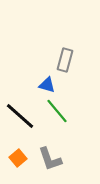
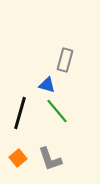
black line: moved 3 px up; rotated 64 degrees clockwise
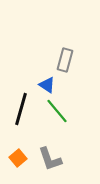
blue triangle: rotated 18 degrees clockwise
black line: moved 1 px right, 4 px up
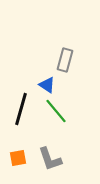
green line: moved 1 px left
orange square: rotated 30 degrees clockwise
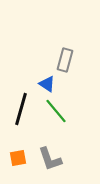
blue triangle: moved 1 px up
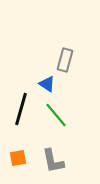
green line: moved 4 px down
gray L-shape: moved 3 px right, 2 px down; rotated 8 degrees clockwise
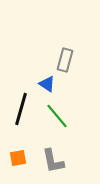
green line: moved 1 px right, 1 px down
